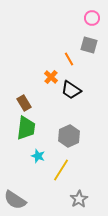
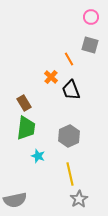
pink circle: moved 1 px left, 1 px up
gray square: moved 1 px right
black trapezoid: rotated 35 degrees clockwise
yellow line: moved 9 px right, 4 px down; rotated 45 degrees counterclockwise
gray semicircle: rotated 45 degrees counterclockwise
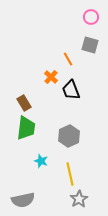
orange line: moved 1 px left
cyan star: moved 3 px right, 5 px down
gray semicircle: moved 8 px right
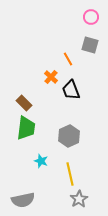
brown rectangle: rotated 14 degrees counterclockwise
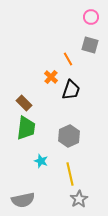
black trapezoid: rotated 140 degrees counterclockwise
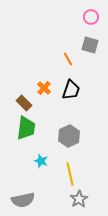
orange cross: moved 7 px left, 11 px down
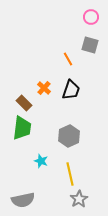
green trapezoid: moved 4 px left
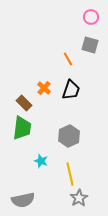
gray star: moved 1 px up
